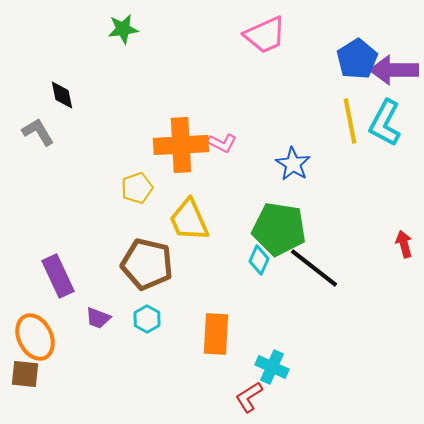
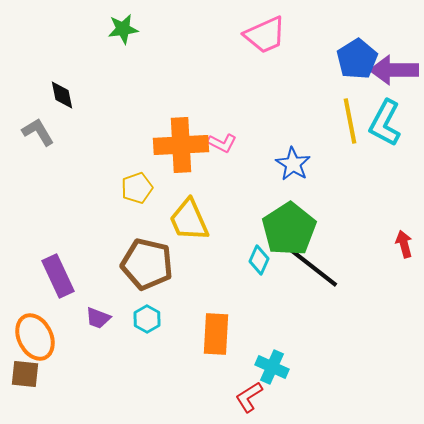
green pentagon: moved 10 px right; rotated 30 degrees clockwise
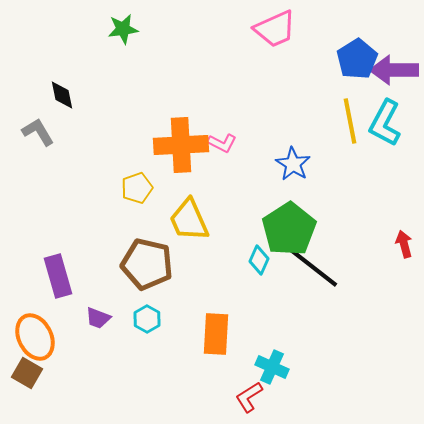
pink trapezoid: moved 10 px right, 6 px up
purple rectangle: rotated 9 degrees clockwise
brown square: moved 2 px right, 1 px up; rotated 24 degrees clockwise
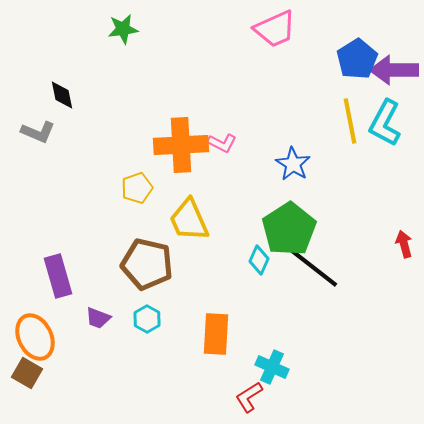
gray L-shape: rotated 144 degrees clockwise
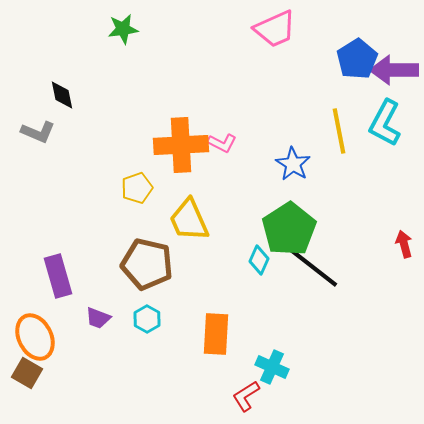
yellow line: moved 11 px left, 10 px down
red L-shape: moved 3 px left, 1 px up
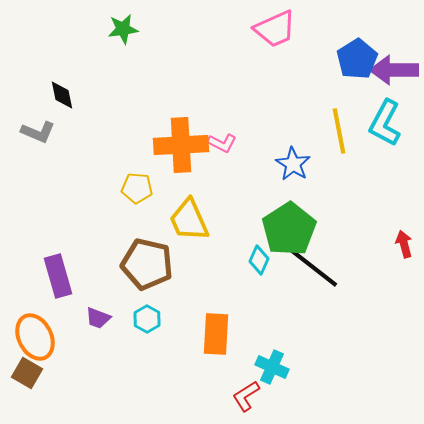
yellow pentagon: rotated 24 degrees clockwise
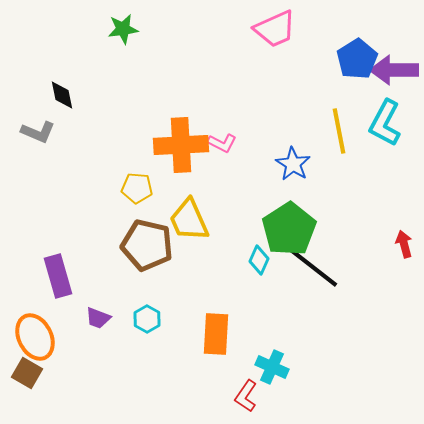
brown pentagon: moved 19 px up
red L-shape: rotated 24 degrees counterclockwise
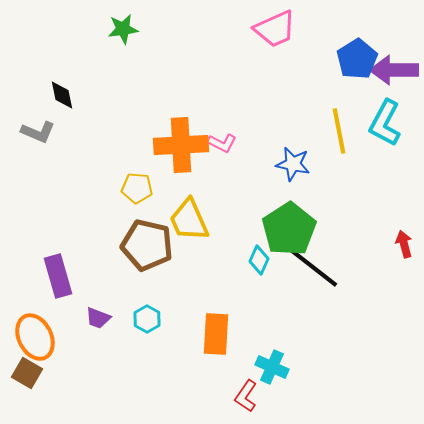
blue star: rotated 20 degrees counterclockwise
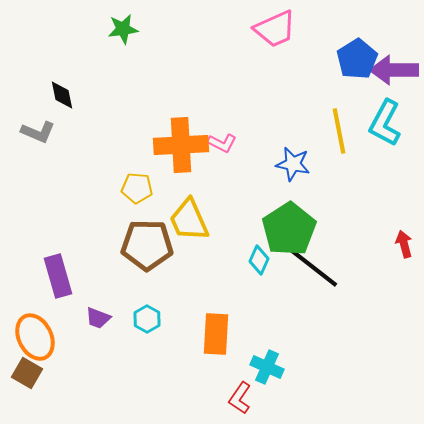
brown pentagon: rotated 12 degrees counterclockwise
cyan cross: moved 5 px left
red L-shape: moved 6 px left, 2 px down
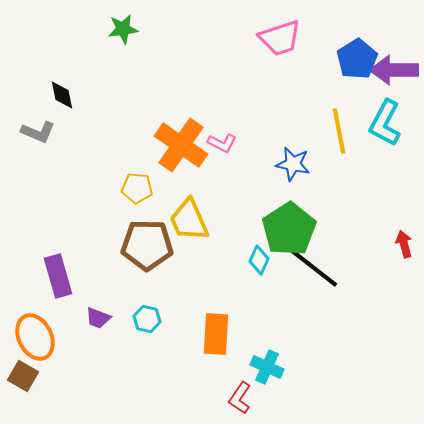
pink trapezoid: moved 5 px right, 9 px down; rotated 6 degrees clockwise
orange cross: rotated 38 degrees clockwise
cyan hexagon: rotated 16 degrees counterclockwise
brown square: moved 4 px left, 3 px down
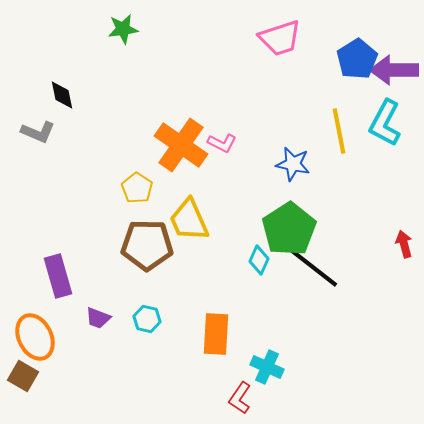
yellow pentagon: rotated 28 degrees clockwise
